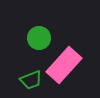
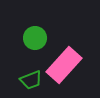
green circle: moved 4 px left
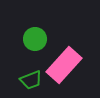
green circle: moved 1 px down
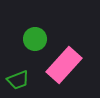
green trapezoid: moved 13 px left
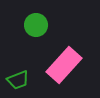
green circle: moved 1 px right, 14 px up
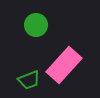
green trapezoid: moved 11 px right
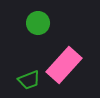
green circle: moved 2 px right, 2 px up
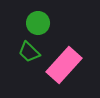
green trapezoid: moved 28 px up; rotated 65 degrees clockwise
